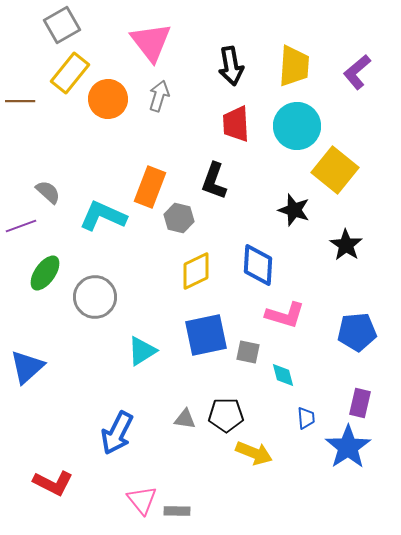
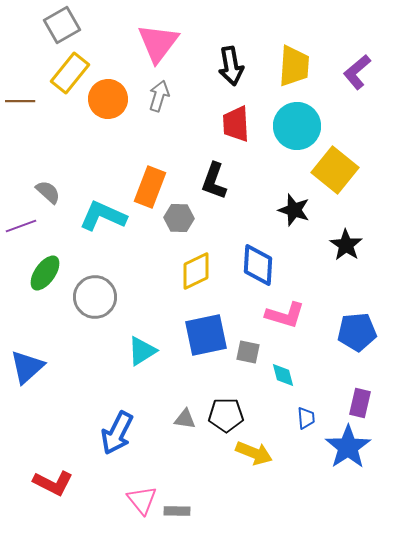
pink triangle at (151, 42): moved 7 px right, 1 px down; rotated 15 degrees clockwise
gray hexagon at (179, 218): rotated 12 degrees counterclockwise
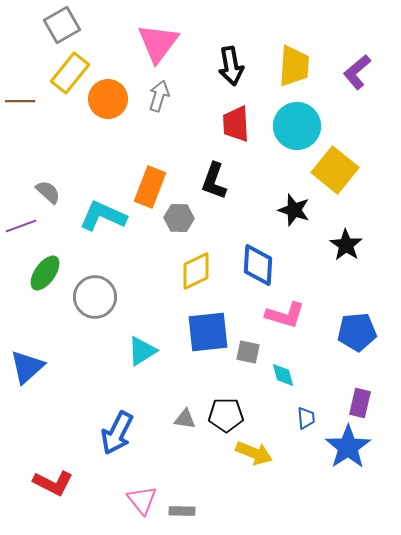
blue square at (206, 335): moved 2 px right, 3 px up; rotated 6 degrees clockwise
gray rectangle at (177, 511): moved 5 px right
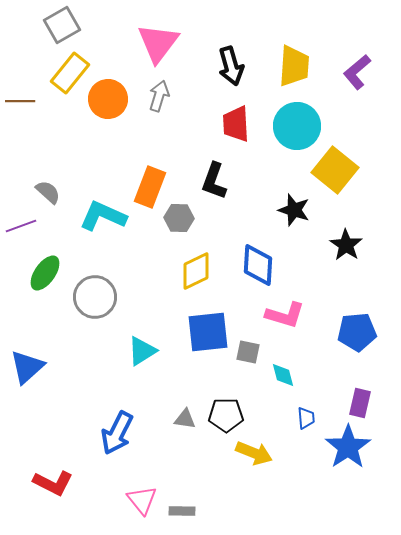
black arrow at (231, 66): rotated 6 degrees counterclockwise
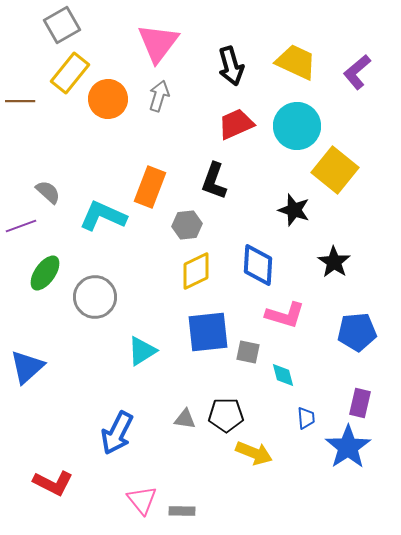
yellow trapezoid at (294, 66): moved 2 px right, 4 px up; rotated 69 degrees counterclockwise
red trapezoid at (236, 124): rotated 69 degrees clockwise
gray hexagon at (179, 218): moved 8 px right, 7 px down; rotated 8 degrees counterclockwise
black star at (346, 245): moved 12 px left, 17 px down
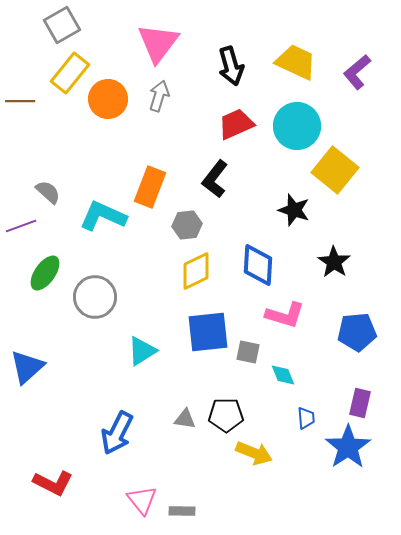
black L-shape at (214, 181): moved 1 px right, 2 px up; rotated 18 degrees clockwise
cyan diamond at (283, 375): rotated 8 degrees counterclockwise
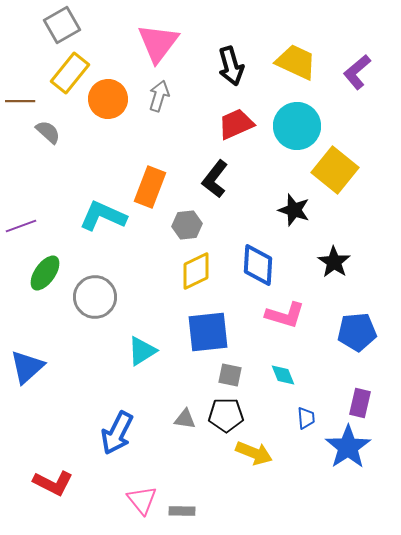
gray semicircle at (48, 192): moved 60 px up
gray square at (248, 352): moved 18 px left, 23 px down
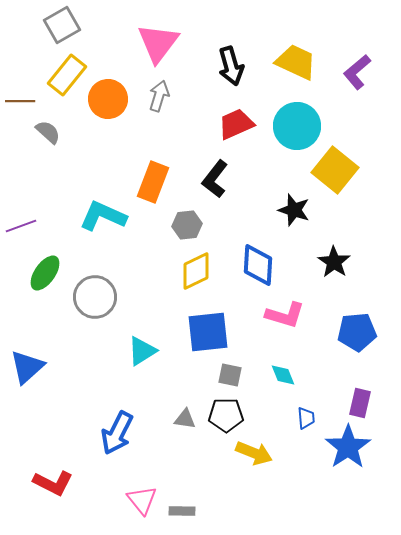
yellow rectangle at (70, 73): moved 3 px left, 2 px down
orange rectangle at (150, 187): moved 3 px right, 5 px up
